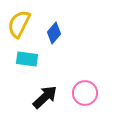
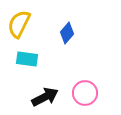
blue diamond: moved 13 px right
black arrow: rotated 16 degrees clockwise
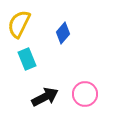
blue diamond: moved 4 px left
cyan rectangle: rotated 60 degrees clockwise
pink circle: moved 1 px down
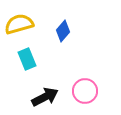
yellow semicircle: rotated 48 degrees clockwise
blue diamond: moved 2 px up
pink circle: moved 3 px up
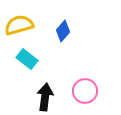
yellow semicircle: moved 1 px down
cyan rectangle: rotated 30 degrees counterclockwise
black arrow: rotated 56 degrees counterclockwise
